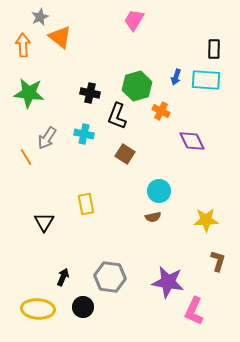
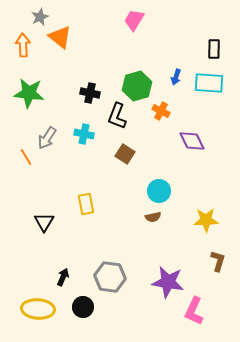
cyan rectangle: moved 3 px right, 3 px down
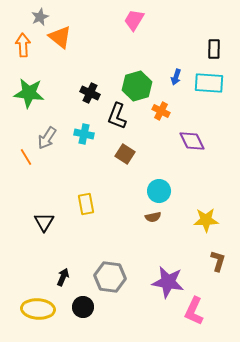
black cross: rotated 12 degrees clockwise
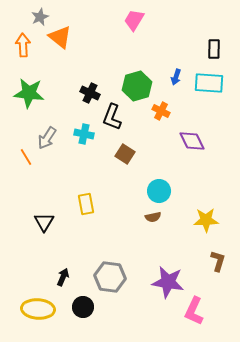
black L-shape: moved 5 px left, 1 px down
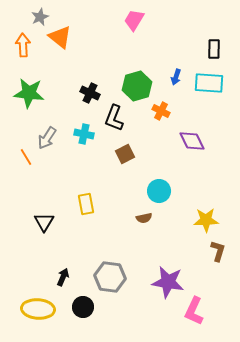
black L-shape: moved 2 px right, 1 px down
brown square: rotated 30 degrees clockwise
brown semicircle: moved 9 px left, 1 px down
brown L-shape: moved 10 px up
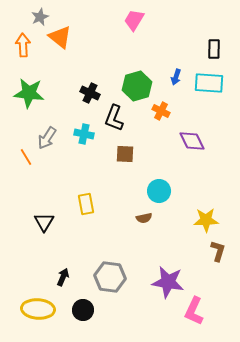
brown square: rotated 30 degrees clockwise
black circle: moved 3 px down
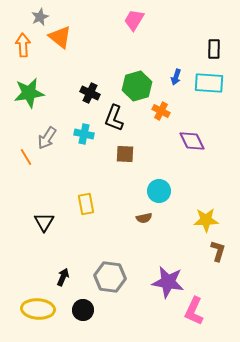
green star: rotated 16 degrees counterclockwise
